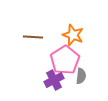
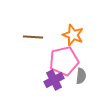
pink pentagon: moved 1 px left, 1 px down; rotated 20 degrees clockwise
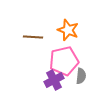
orange star: moved 5 px left, 5 px up
